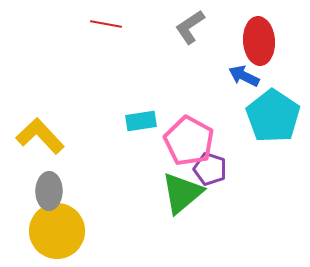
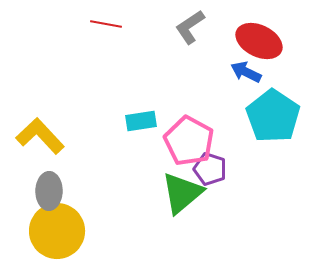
red ellipse: rotated 60 degrees counterclockwise
blue arrow: moved 2 px right, 4 px up
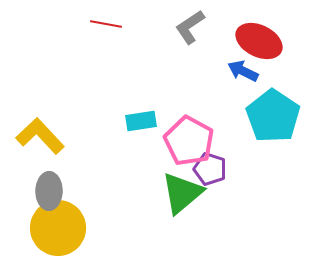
blue arrow: moved 3 px left, 1 px up
yellow circle: moved 1 px right, 3 px up
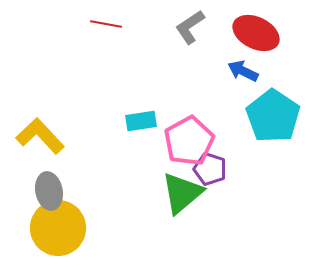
red ellipse: moved 3 px left, 8 px up
pink pentagon: rotated 15 degrees clockwise
gray ellipse: rotated 12 degrees counterclockwise
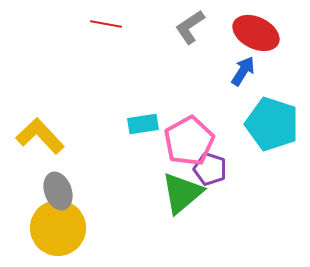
blue arrow: rotated 96 degrees clockwise
cyan pentagon: moved 1 px left, 8 px down; rotated 16 degrees counterclockwise
cyan rectangle: moved 2 px right, 3 px down
gray ellipse: moved 9 px right; rotated 9 degrees counterclockwise
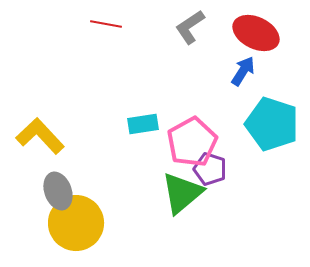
pink pentagon: moved 3 px right, 1 px down
yellow circle: moved 18 px right, 5 px up
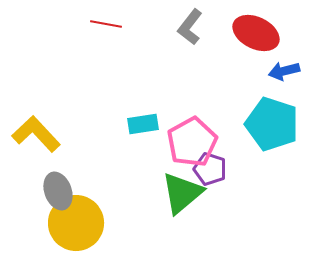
gray L-shape: rotated 18 degrees counterclockwise
blue arrow: moved 41 px right; rotated 136 degrees counterclockwise
yellow L-shape: moved 4 px left, 2 px up
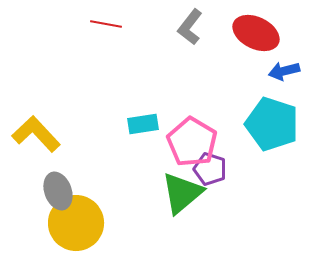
pink pentagon: rotated 12 degrees counterclockwise
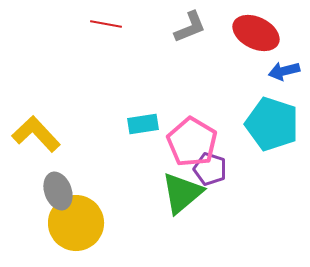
gray L-shape: rotated 150 degrees counterclockwise
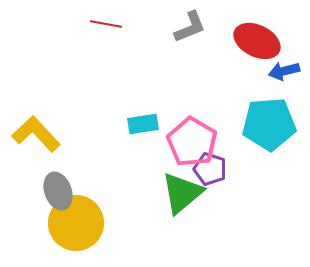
red ellipse: moved 1 px right, 8 px down
cyan pentagon: moved 3 px left; rotated 22 degrees counterclockwise
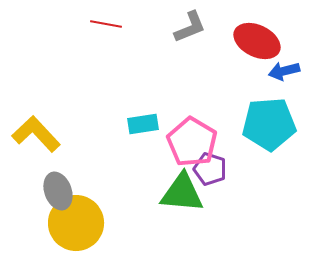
green triangle: rotated 45 degrees clockwise
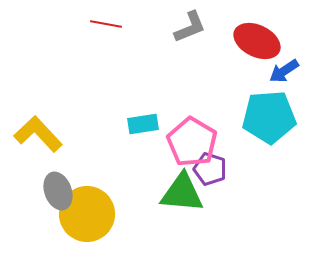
blue arrow: rotated 20 degrees counterclockwise
cyan pentagon: moved 7 px up
yellow L-shape: moved 2 px right
yellow circle: moved 11 px right, 9 px up
